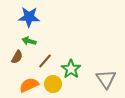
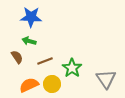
blue star: moved 2 px right
brown semicircle: rotated 64 degrees counterclockwise
brown line: rotated 28 degrees clockwise
green star: moved 1 px right, 1 px up
yellow circle: moved 1 px left
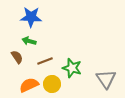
green star: rotated 18 degrees counterclockwise
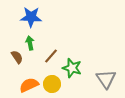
green arrow: moved 1 px right, 2 px down; rotated 64 degrees clockwise
brown line: moved 6 px right, 5 px up; rotated 28 degrees counterclockwise
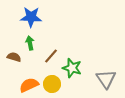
brown semicircle: moved 3 px left; rotated 40 degrees counterclockwise
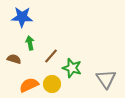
blue star: moved 9 px left
brown semicircle: moved 2 px down
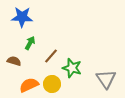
green arrow: rotated 40 degrees clockwise
brown semicircle: moved 2 px down
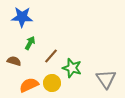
yellow circle: moved 1 px up
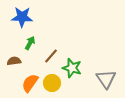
brown semicircle: rotated 24 degrees counterclockwise
orange semicircle: moved 1 px right, 2 px up; rotated 30 degrees counterclockwise
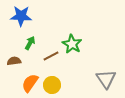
blue star: moved 1 px left, 1 px up
brown line: rotated 21 degrees clockwise
green star: moved 24 px up; rotated 12 degrees clockwise
yellow circle: moved 2 px down
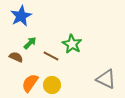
blue star: rotated 30 degrees counterclockwise
green arrow: rotated 16 degrees clockwise
brown line: rotated 56 degrees clockwise
brown semicircle: moved 2 px right, 4 px up; rotated 32 degrees clockwise
gray triangle: rotated 30 degrees counterclockwise
